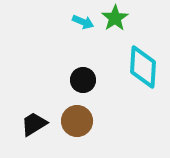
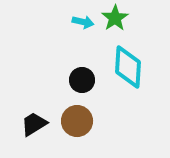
cyan arrow: rotated 10 degrees counterclockwise
cyan diamond: moved 15 px left
black circle: moved 1 px left
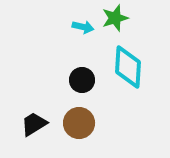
green star: rotated 16 degrees clockwise
cyan arrow: moved 5 px down
brown circle: moved 2 px right, 2 px down
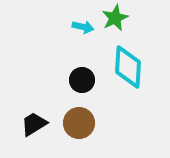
green star: rotated 8 degrees counterclockwise
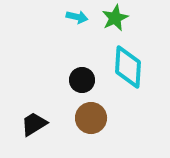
cyan arrow: moved 6 px left, 10 px up
brown circle: moved 12 px right, 5 px up
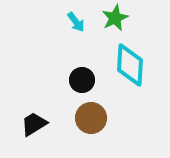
cyan arrow: moved 1 px left, 5 px down; rotated 40 degrees clockwise
cyan diamond: moved 2 px right, 2 px up
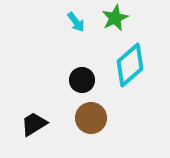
cyan diamond: rotated 45 degrees clockwise
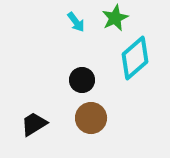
cyan diamond: moved 5 px right, 7 px up
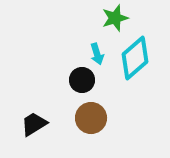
green star: rotated 8 degrees clockwise
cyan arrow: moved 21 px right, 32 px down; rotated 20 degrees clockwise
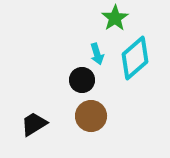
green star: rotated 16 degrees counterclockwise
brown circle: moved 2 px up
